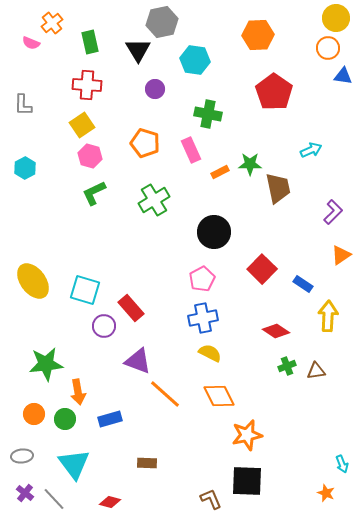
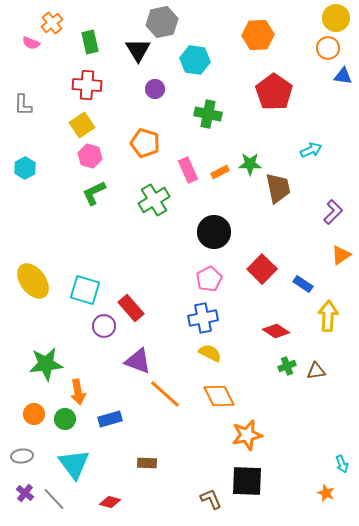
pink rectangle at (191, 150): moved 3 px left, 20 px down
pink pentagon at (202, 279): moved 7 px right
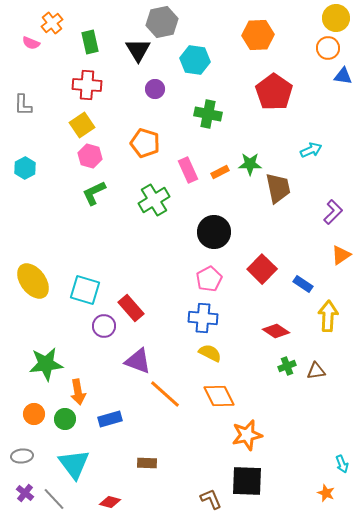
blue cross at (203, 318): rotated 16 degrees clockwise
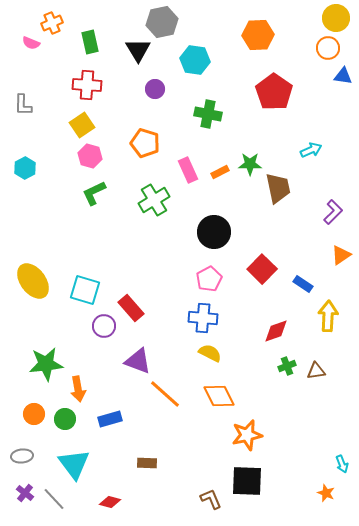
orange cross at (52, 23): rotated 15 degrees clockwise
red diamond at (276, 331): rotated 52 degrees counterclockwise
orange arrow at (78, 392): moved 3 px up
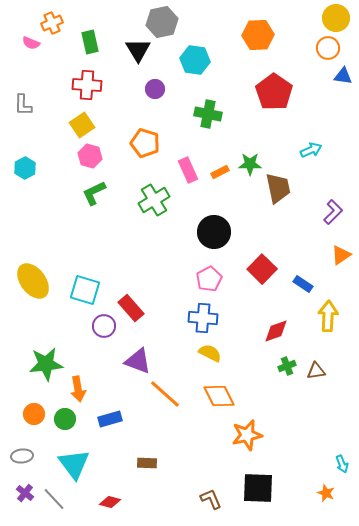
black square at (247, 481): moved 11 px right, 7 px down
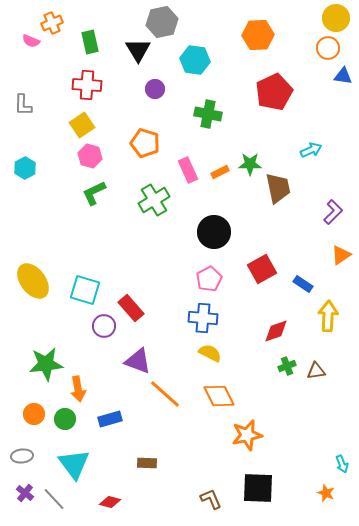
pink semicircle at (31, 43): moved 2 px up
red pentagon at (274, 92): rotated 12 degrees clockwise
red square at (262, 269): rotated 16 degrees clockwise
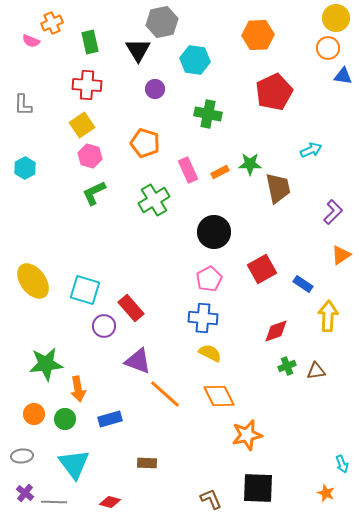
gray line at (54, 499): moved 3 px down; rotated 45 degrees counterclockwise
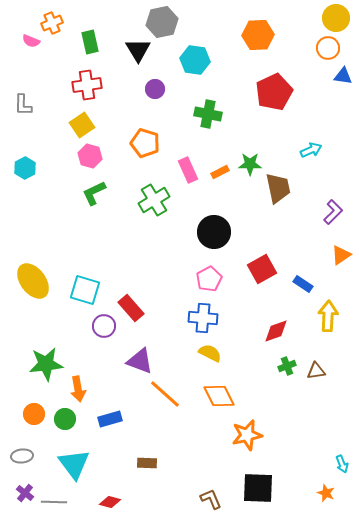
red cross at (87, 85): rotated 12 degrees counterclockwise
purple triangle at (138, 361): moved 2 px right
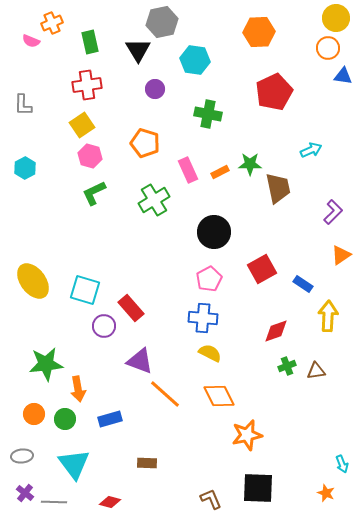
orange hexagon at (258, 35): moved 1 px right, 3 px up
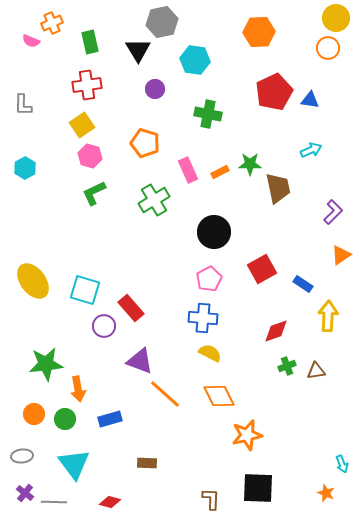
blue triangle at (343, 76): moved 33 px left, 24 px down
brown L-shape at (211, 499): rotated 25 degrees clockwise
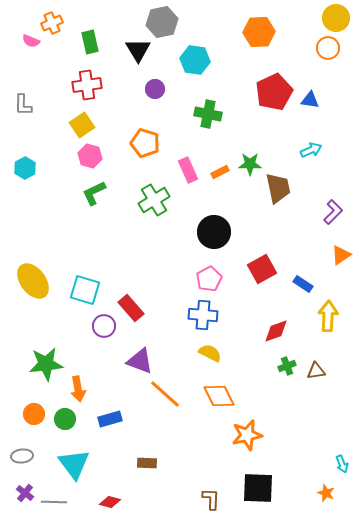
blue cross at (203, 318): moved 3 px up
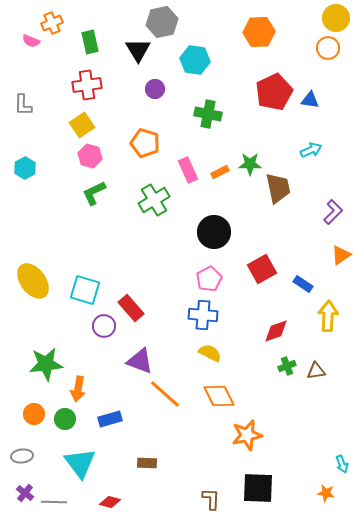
orange arrow at (78, 389): rotated 20 degrees clockwise
cyan triangle at (74, 464): moved 6 px right, 1 px up
orange star at (326, 493): rotated 12 degrees counterclockwise
